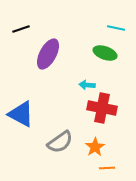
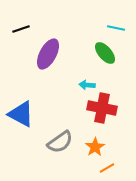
green ellipse: rotated 30 degrees clockwise
orange line: rotated 28 degrees counterclockwise
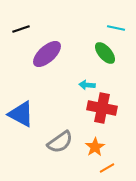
purple ellipse: moved 1 px left; rotated 20 degrees clockwise
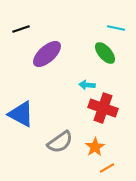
red cross: moved 1 px right; rotated 8 degrees clockwise
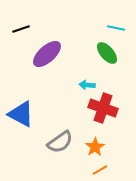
green ellipse: moved 2 px right
orange line: moved 7 px left, 2 px down
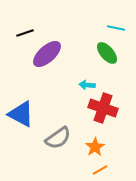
black line: moved 4 px right, 4 px down
gray semicircle: moved 2 px left, 4 px up
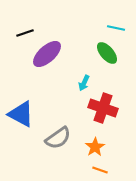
cyan arrow: moved 3 px left, 2 px up; rotated 70 degrees counterclockwise
orange line: rotated 49 degrees clockwise
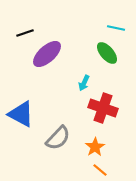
gray semicircle: rotated 12 degrees counterclockwise
orange line: rotated 21 degrees clockwise
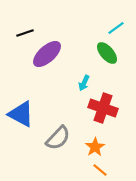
cyan line: rotated 48 degrees counterclockwise
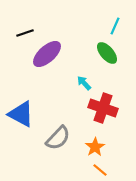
cyan line: moved 1 px left, 2 px up; rotated 30 degrees counterclockwise
cyan arrow: rotated 112 degrees clockwise
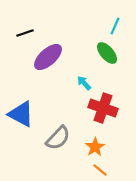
purple ellipse: moved 1 px right, 3 px down
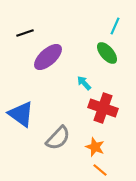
blue triangle: rotated 8 degrees clockwise
orange star: rotated 18 degrees counterclockwise
